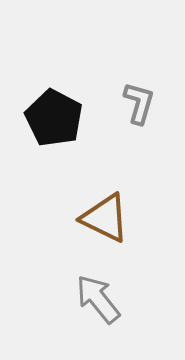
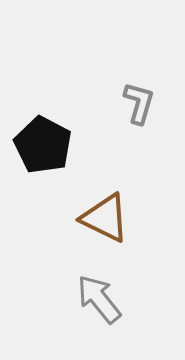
black pentagon: moved 11 px left, 27 px down
gray arrow: moved 1 px right
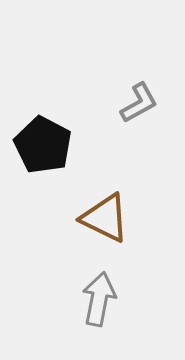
gray L-shape: rotated 45 degrees clockwise
gray arrow: rotated 50 degrees clockwise
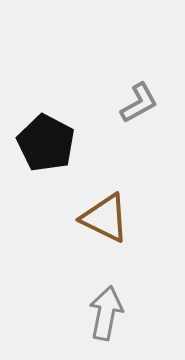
black pentagon: moved 3 px right, 2 px up
gray arrow: moved 7 px right, 14 px down
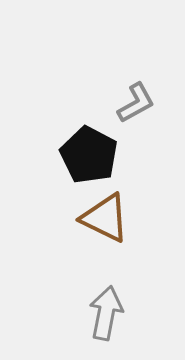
gray L-shape: moved 3 px left
black pentagon: moved 43 px right, 12 px down
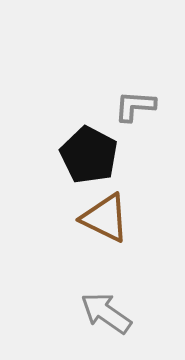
gray L-shape: moved 1 px left, 3 px down; rotated 147 degrees counterclockwise
gray arrow: rotated 66 degrees counterclockwise
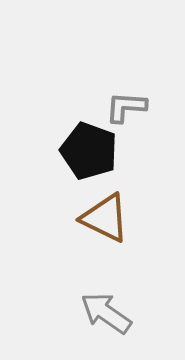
gray L-shape: moved 9 px left, 1 px down
black pentagon: moved 4 px up; rotated 8 degrees counterclockwise
